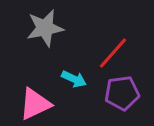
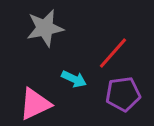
purple pentagon: moved 1 px right, 1 px down
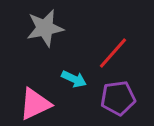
purple pentagon: moved 5 px left, 4 px down
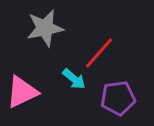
red line: moved 14 px left
cyan arrow: rotated 15 degrees clockwise
pink triangle: moved 13 px left, 12 px up
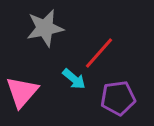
pink triangle: rotated 24 degrees counterclockwise
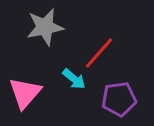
gray star: moved 1 px up
pink triangle: moved 3 px right, 1 px down
purple pentagon: moved 1 px right, 1 px down
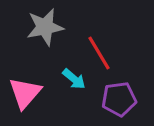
red line: rotated 72 degrees counterclockwise
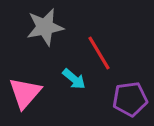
purple pentagon: moved 11 px right
